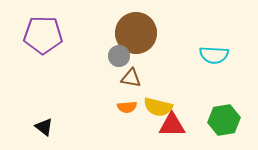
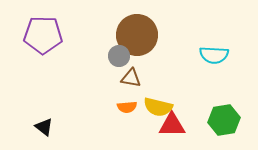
brown circle: moved 1 px right, 2 px down
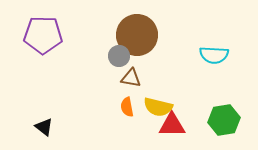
orange semicircle: rotated 84 degrees clockwise
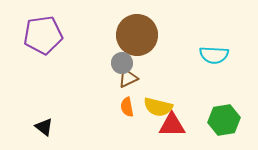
purple pentagon: rotated 9 degrees counterclockwise
gray circle: moved 3 px right, 7 px down
brown triangle: moved 3 px left; rotated 35 degrees counterclockwise
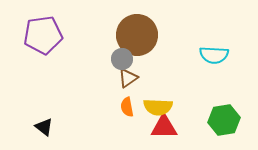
gray circle: moved 4 px up
brown triangle: rotated 10 degrees counterclockwise
yellow semicircle: rotated 12 degrees counterclockwise
red triangle: moved 8 px left, 2 px down
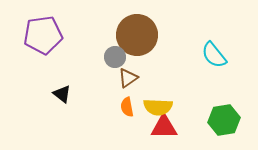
cyan semicircle: rotated 48 degrees clockwise
gray circle: moved 7 px left, 2 px up
black triangle: moved 18 px right, 33 px up
